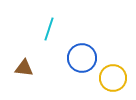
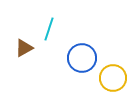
brown triangle: moved 20 px up; rotated 36 degrees counterclockwise
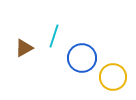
cyan line: moved 5 px right, 7 px down
yellow circle: moved 1 px up
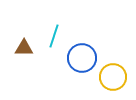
brown triangle: rotated 30 degrees clockwise
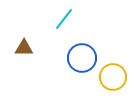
cyan line: moved 10 px right, 17 px up; rotated 20 degrees clockwise
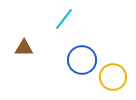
blue circle: moved 2 px down
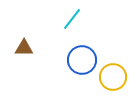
cyan line: moved 8 px right
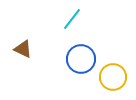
brown triangle: moved 1 px left, 1 px down; rotated 24 degrees clockwise
blue circle: moved 1 px left, 1 px up
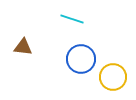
cyan line: rotated 70 degrees clockwise
brown triangle: moved 2 px up; rotated 18 degrees counterclockwise
